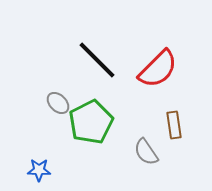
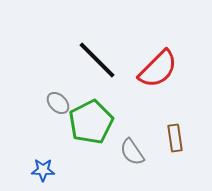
brown rectangle: moved 1 px right, 13 px down
gray semicircle: moved 14 px left
blue star: moved 4 px right
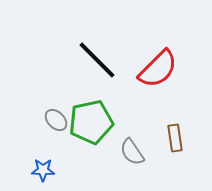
gray ellipse: moved 2 px left, 17 px down
green pentagon: rotated 15 degrees clockwise
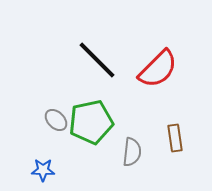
gray semicircle: rotated 140 degrees counterclockwise
